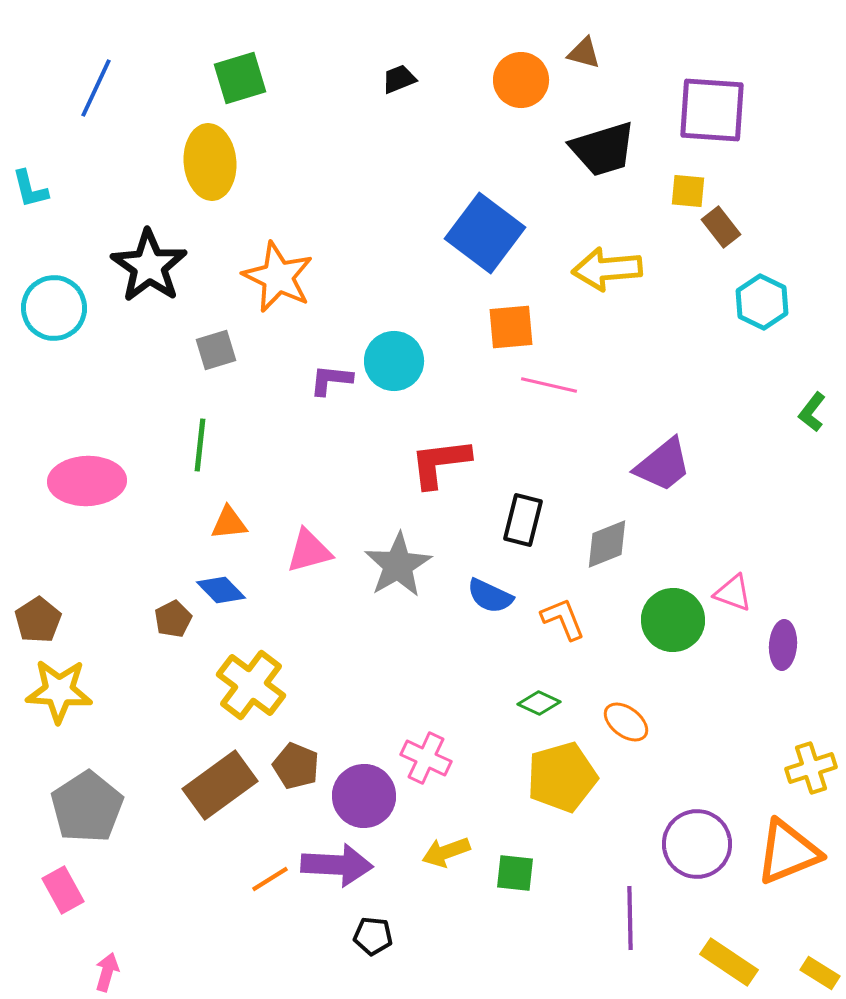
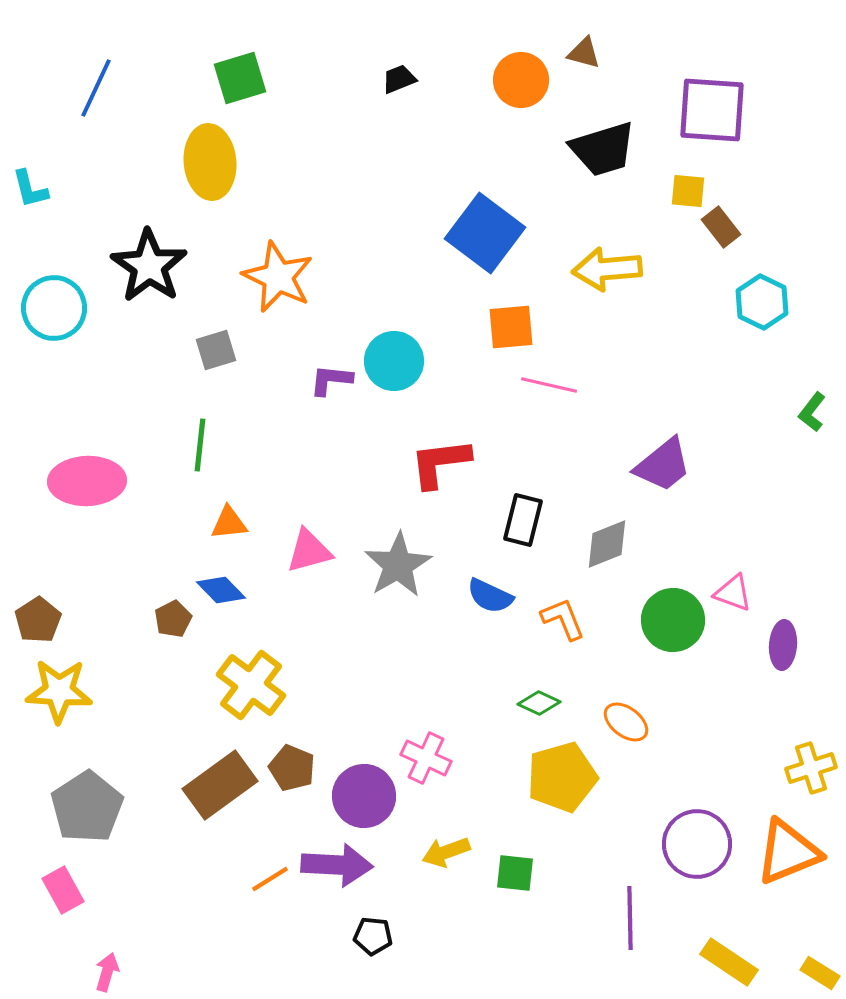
brown pentagon at (296, 766): moved 4 px left, 2 px down
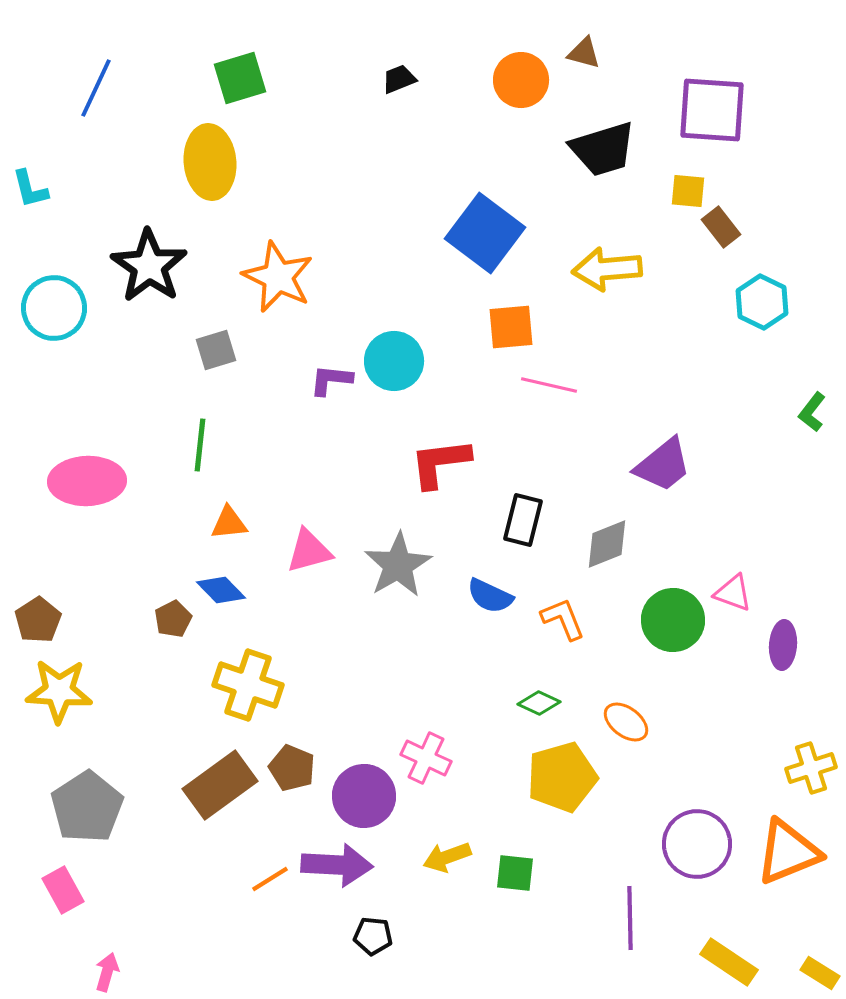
yellow cross at (251, 685): moved 3 px left; rotated 18 degrees counterclockwise
yellow arrow at (446, 852): moved 1 px right, 5 px down
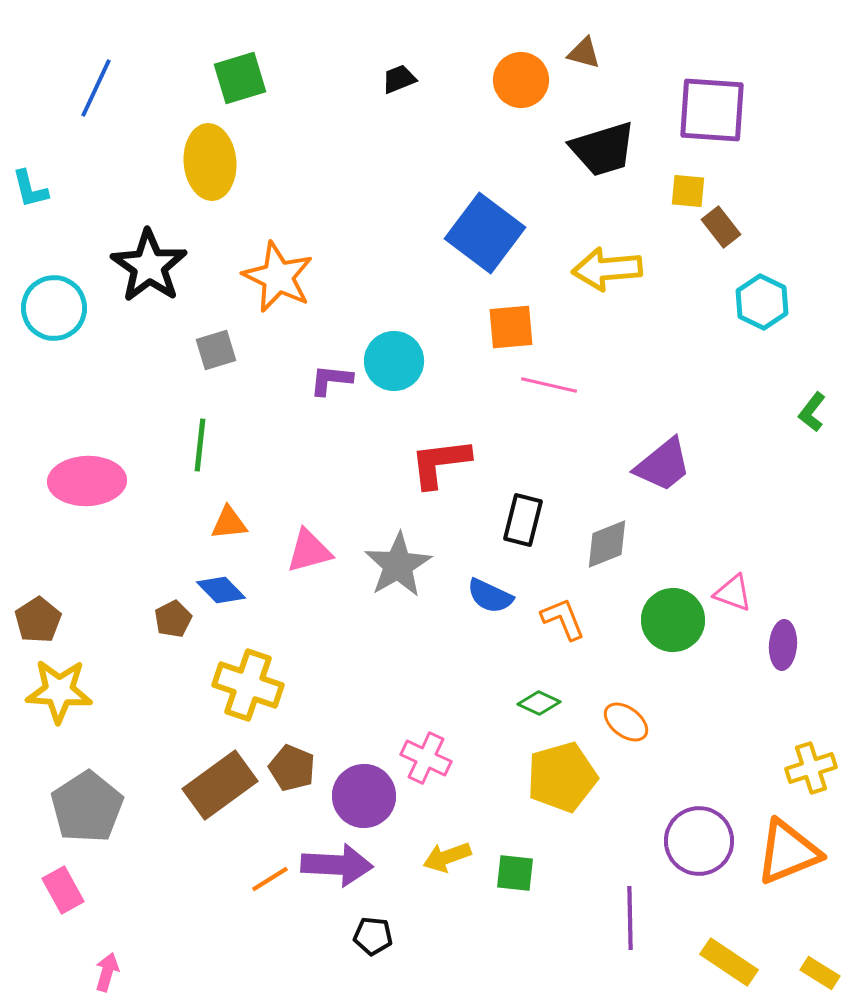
purple circle at (697, 844): moved 2 px right, 3 px up
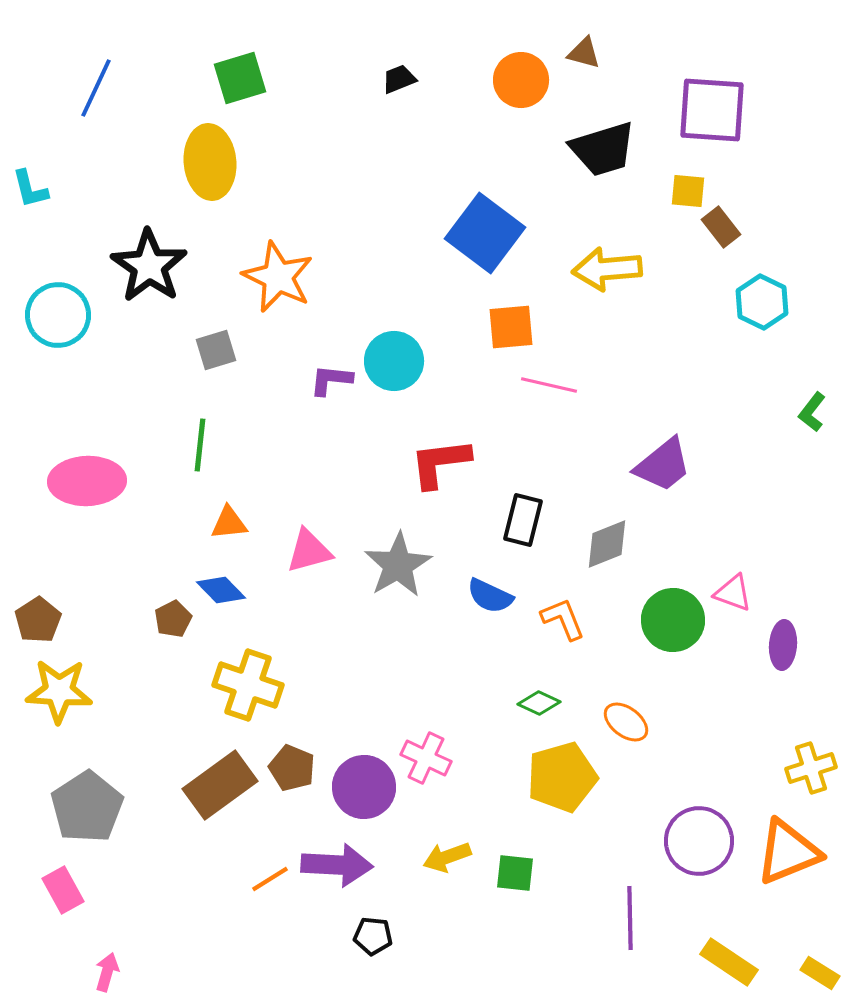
cyan circle at (54, 308): moved 4 px right, 7 px down
purple circle at (364, 796): moved 9 px up
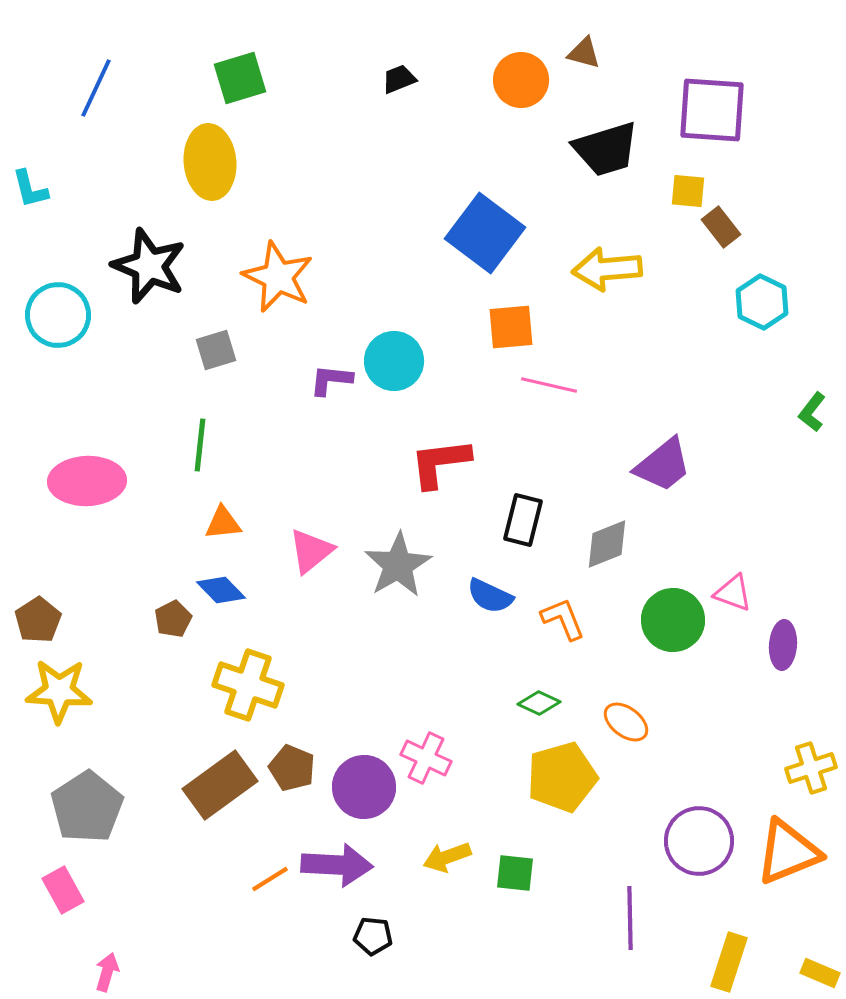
black trapezoid at (603, 149): moved 3 px right
black star at (149, 266): rotated 12 degrees counterclockwise
orange triangle at (229, 523): moved 6 px left
pink triangle at (309, 551): moved 2 px right; rotated 24 degrees counterclockwise
yellow rectangle at (729, 962): rotated 74 degrees clockwise
yellow rectangle at (820, 973): rotated 9 degrees counterclockwise
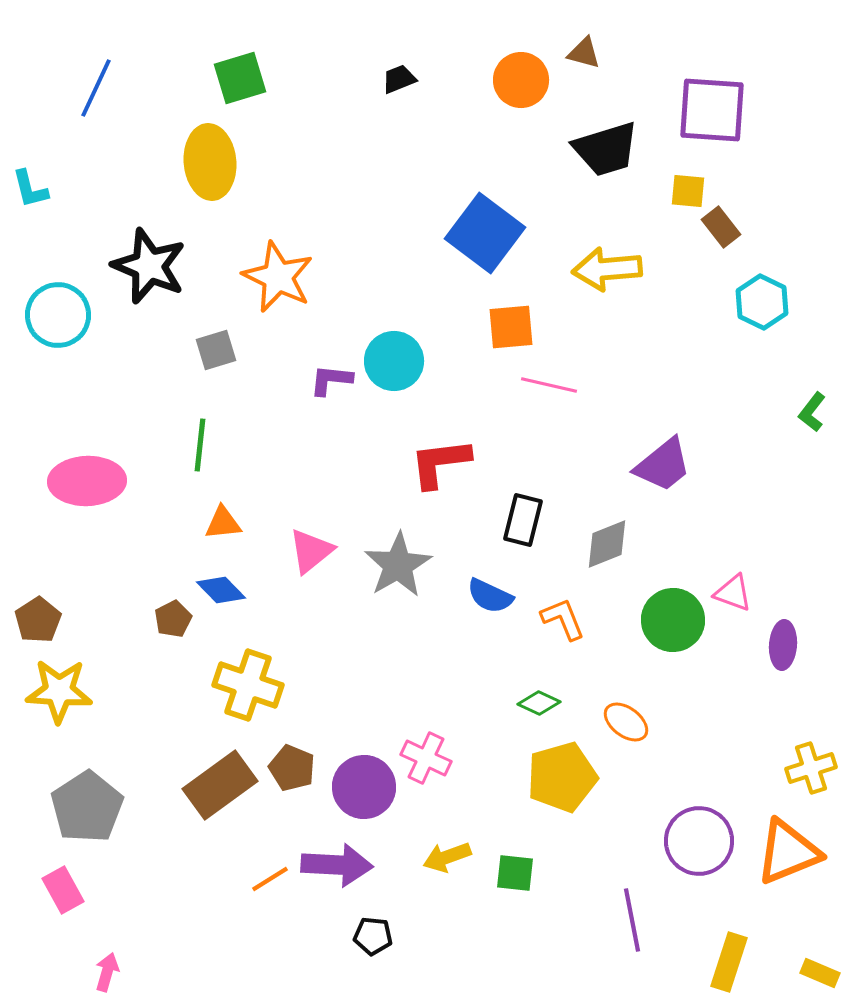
purple line at (630, 918): moved 2 px right, 2 px down; rotated 10 degrees counterclockwise
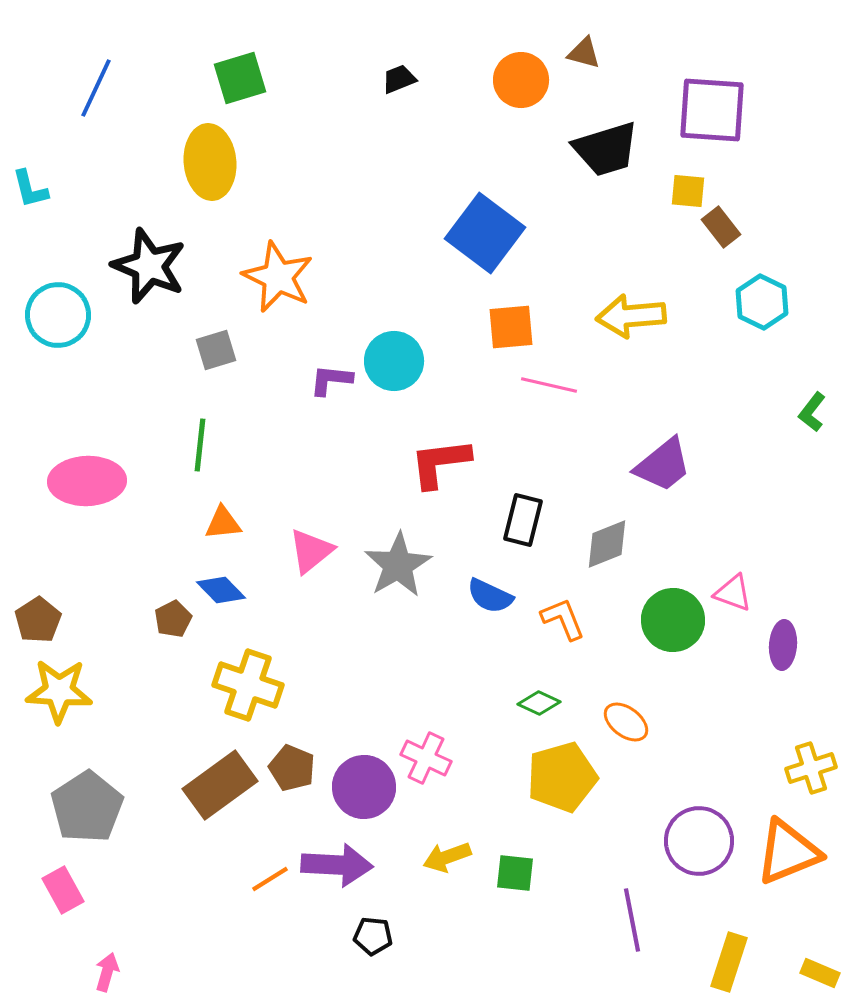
yellow arrow at (607, 269): moved 24 px right, 47 px down
